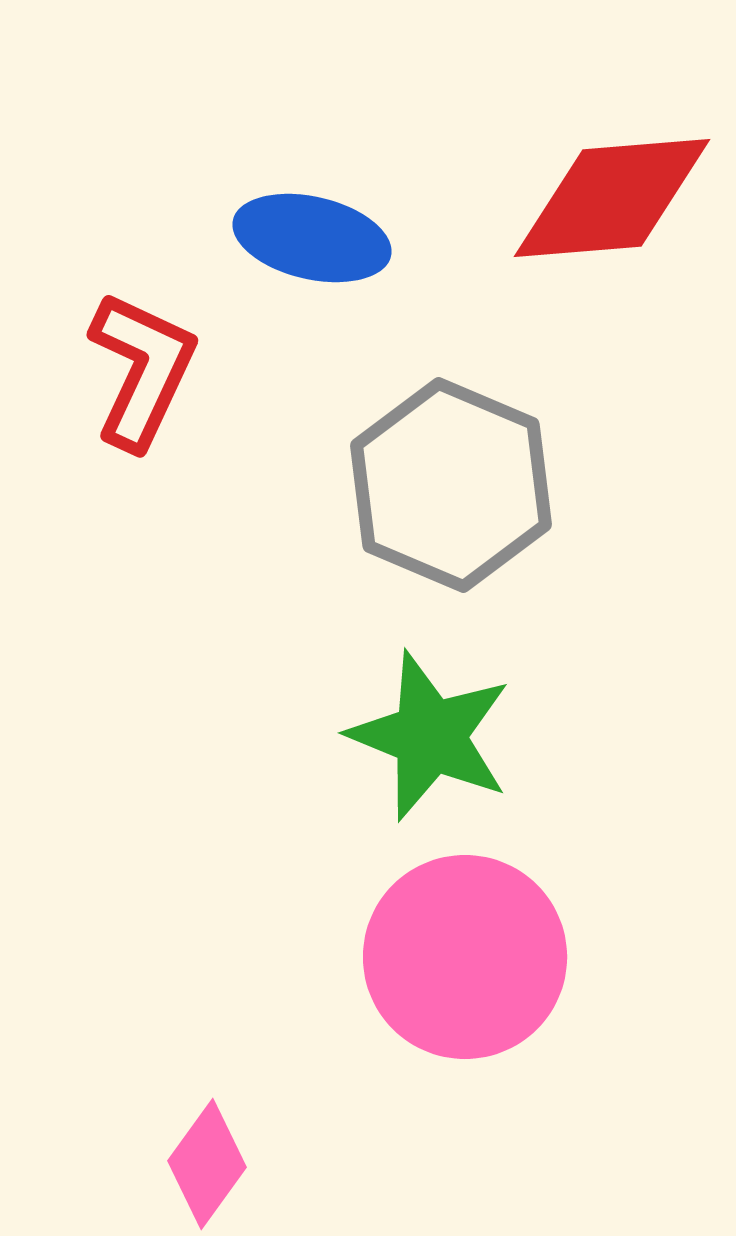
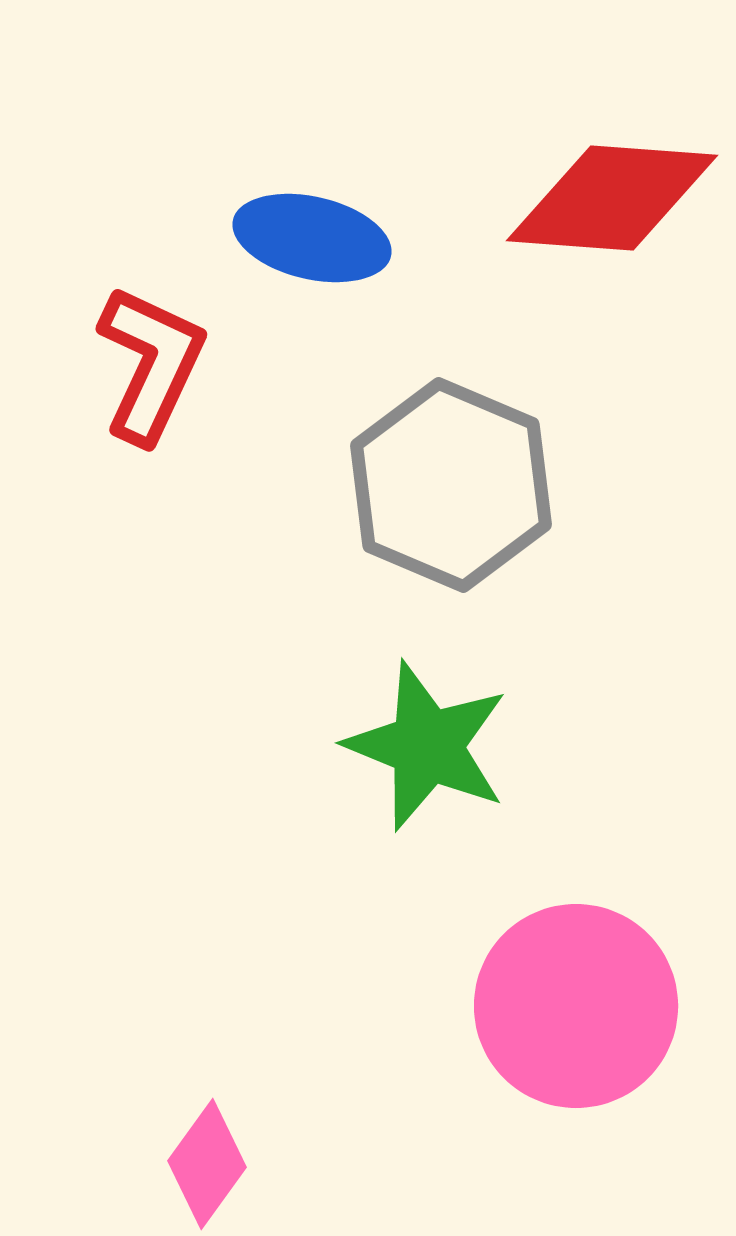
red diamond: rotated 9 degrees clockwise
red L-shape: moved 9 px right, 6 px up
green star: moved 3 px left, 10 px down
pink circle: moved 111 px right, 49 px down
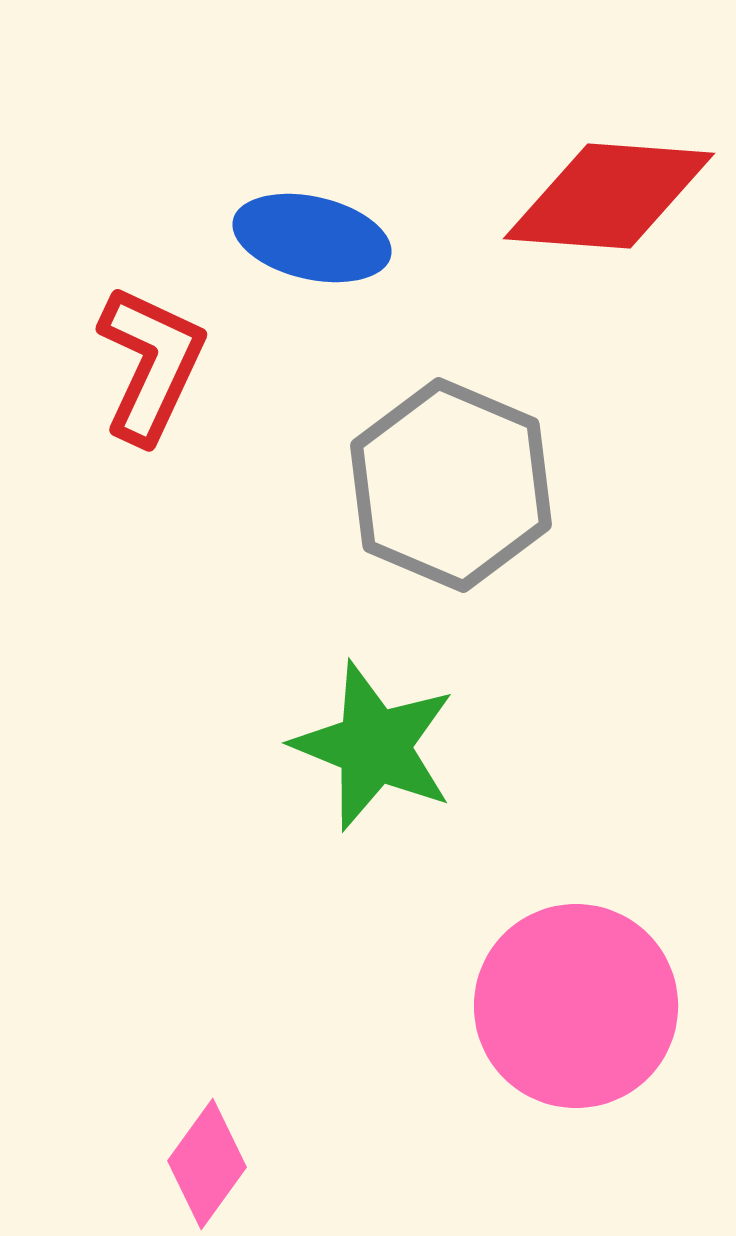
red diamond: moved 3 px left, 2 px up
green star: moved 53 px left
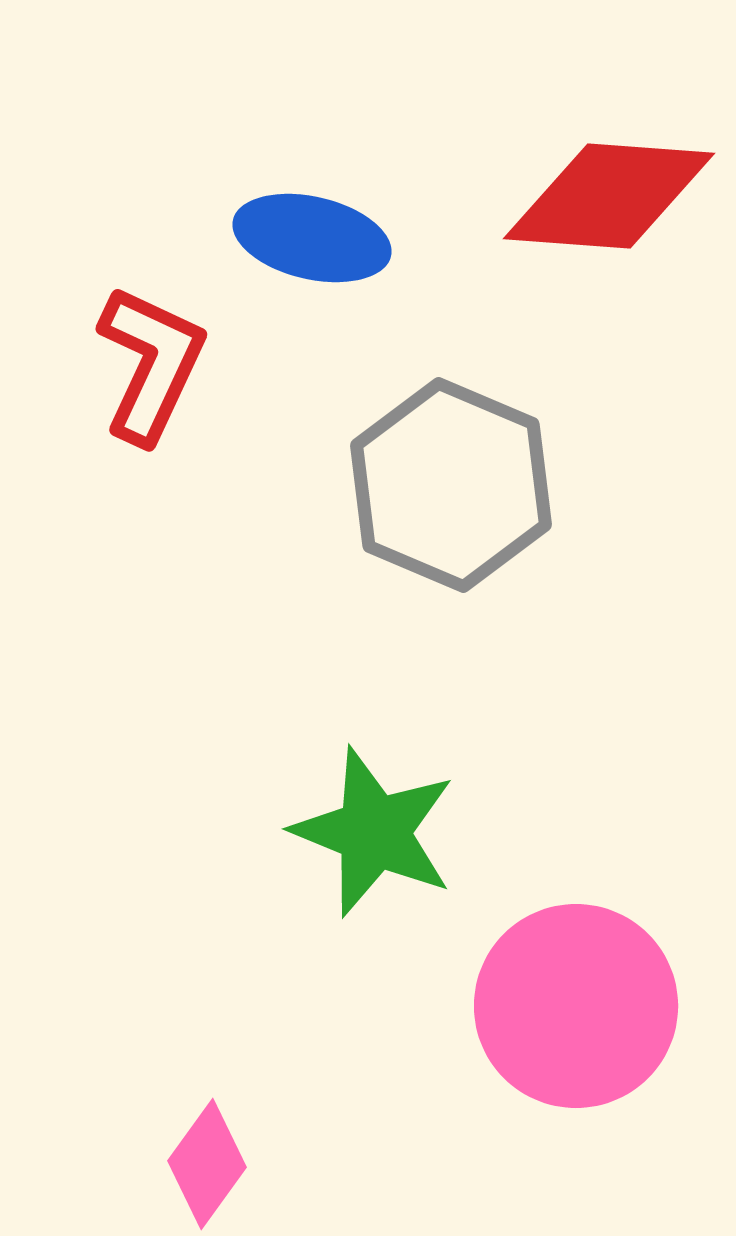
green star: moved 86 px down
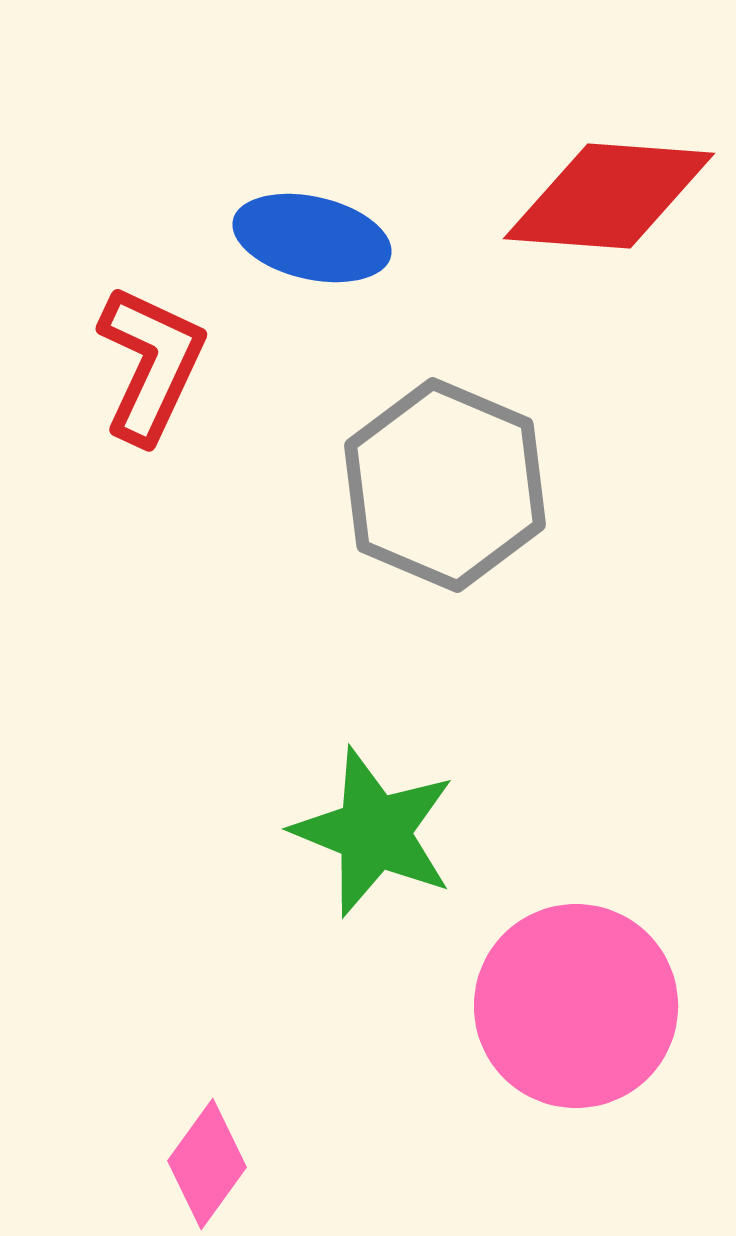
gray hexagon: moved 6 px left
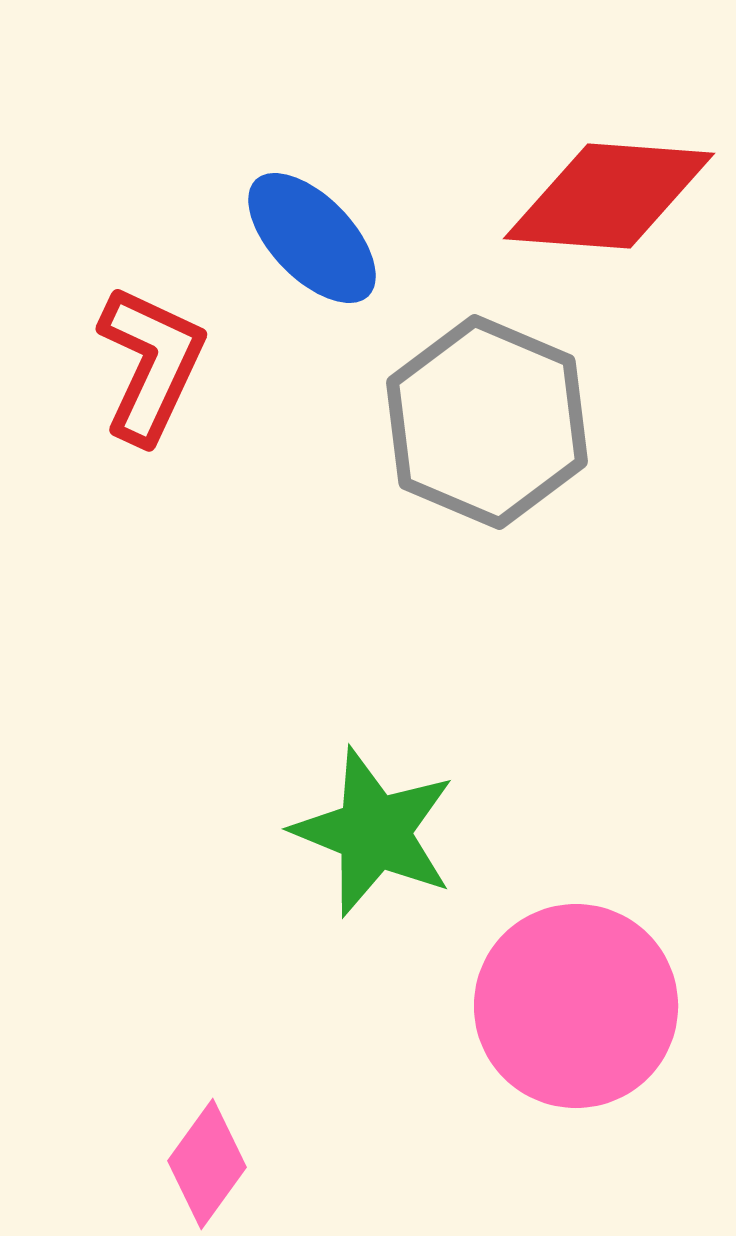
blue ellipse: rotated 33 degrees clockwise
gray hexagon: moved 42 px right, 63 px up
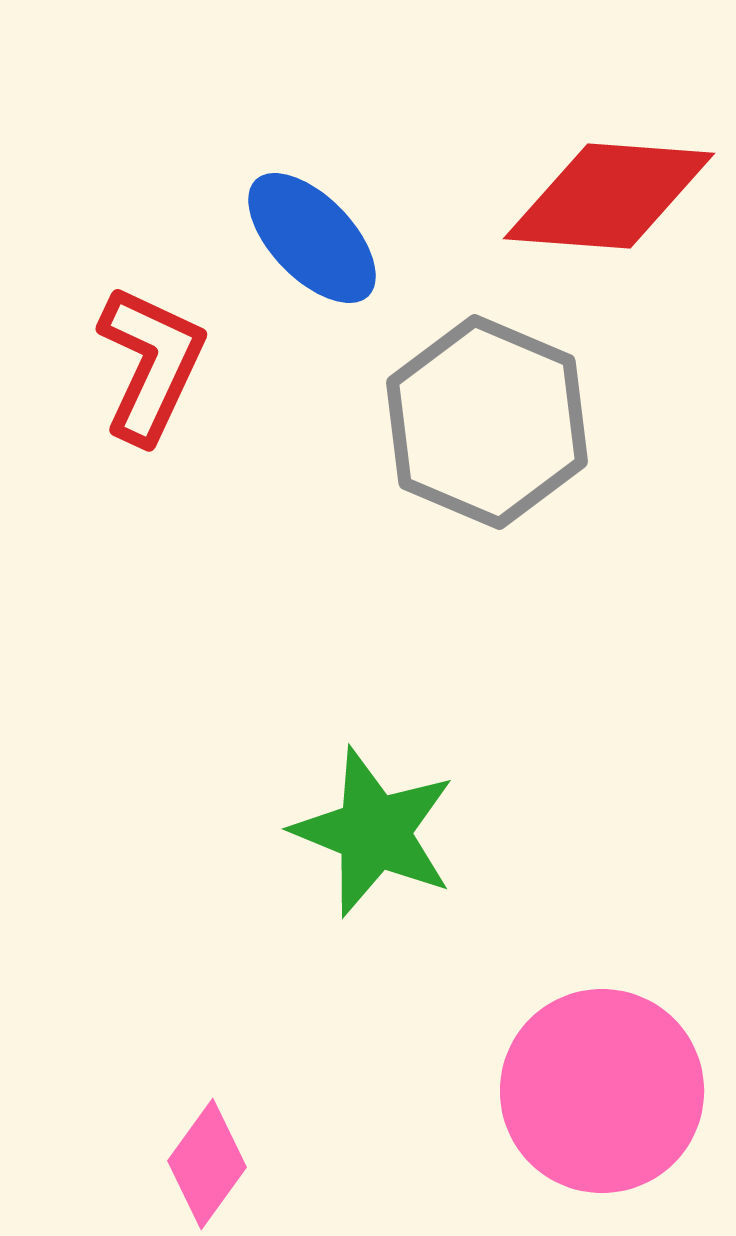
pink circle: moved 26 px right, 85 px down
